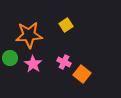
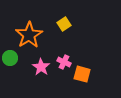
yellow square: moved 2 px left, 1 px up
orange star: rotated 28 degrees counterclockwise
pink star: moved 8 px right, 3 px down
orange square: rotated 24 degrees counterclockwise
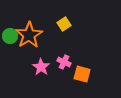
green circle: moved 22 px up
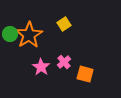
green circle: moved 2 px up
pink cross: rotated 24 degrees clockwise
orange square: moved 3 px right
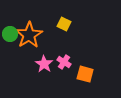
yellow square: rotated 32 degrees counterclockwise
pink cross: rotated 16 degrees counterclockwise
pink star: moved 3 px right, 3 px up
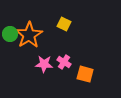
pink star: rotated 30 degrees counterclockwise
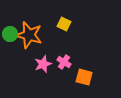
orange star: rotated 24 degrees counterclockwise
pink star: moved 1 px left; rotated 24 degrees counterclockwise
orange square: moved 1 px left, 3 px down
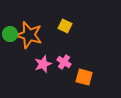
yellow square: moved 1 px right, 2 px down
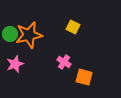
yellow square: moved 8 px right, 1 px down
orange star: rotated 28 degrees counterclockwise
pink star: moved 28 px left
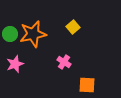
yellow square: rotated 24 degrees clockwise
orange star: moved 4 px right, 1 px up
orange square: moved 3 px right, 8 px down; rotated 12 degrees counterclockwise
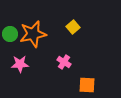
pink star: moved 5 px right; rotated 18 degrees clockwise
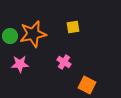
yellow square: rotated 32 degrees clockwise
green circle: moved 2 px down
orange square: rotated 24 degrees clockwise
